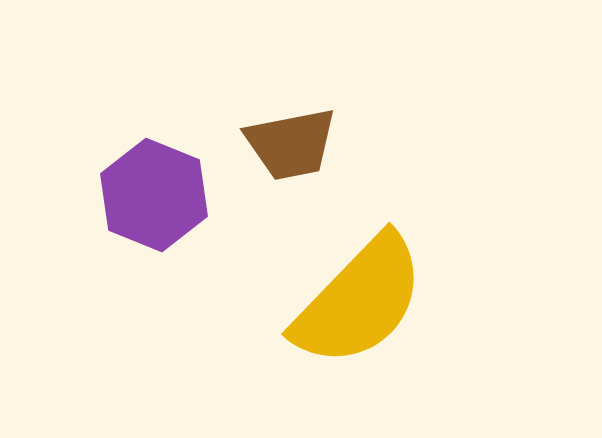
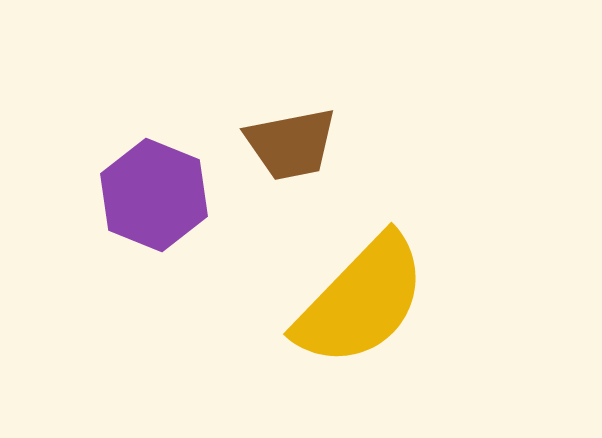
yellow semicircle: moved 2 px right
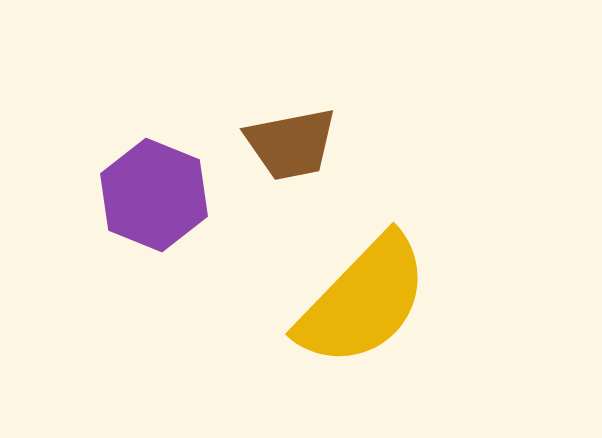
yellow semicircle: moved 2 px right
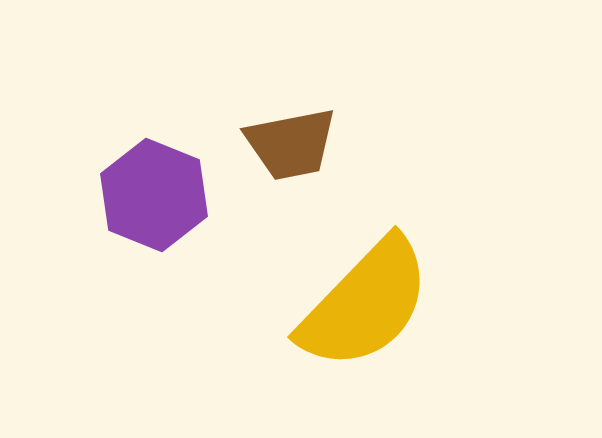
yellow semicircle: moved 2 px right, 3 px down
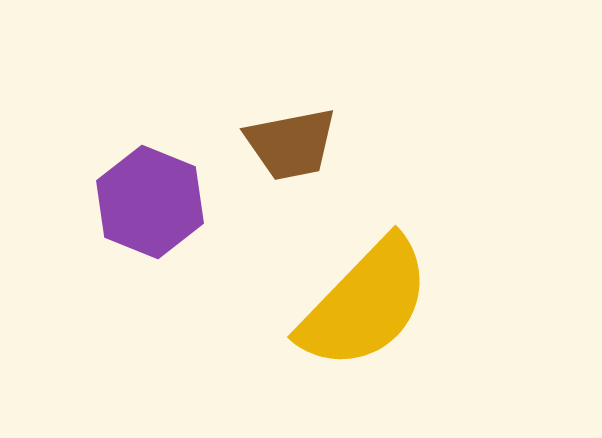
purple hexagon: moved 4 px left, 7 px down
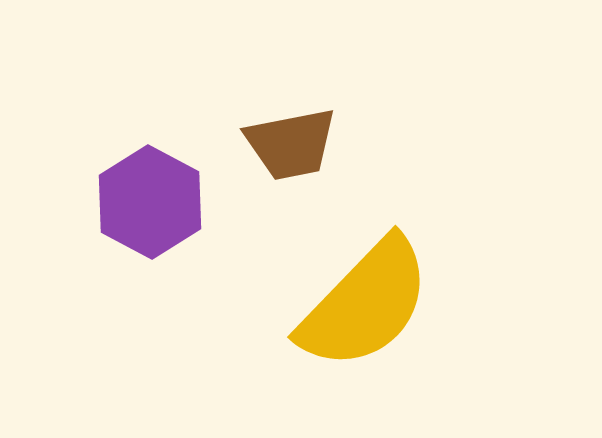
purple hexagon: rotated 6 degrees clockwise
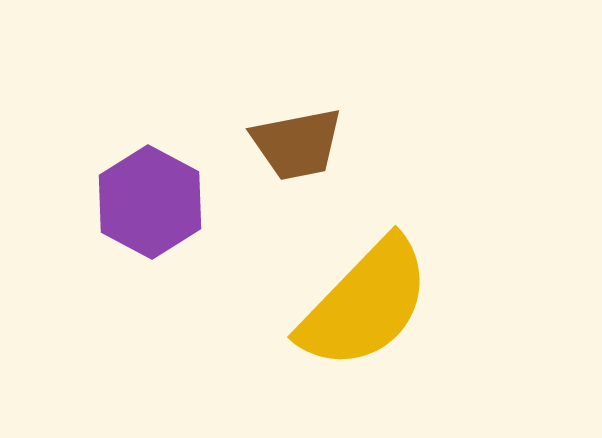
brown trapezoid: moved 6 px right
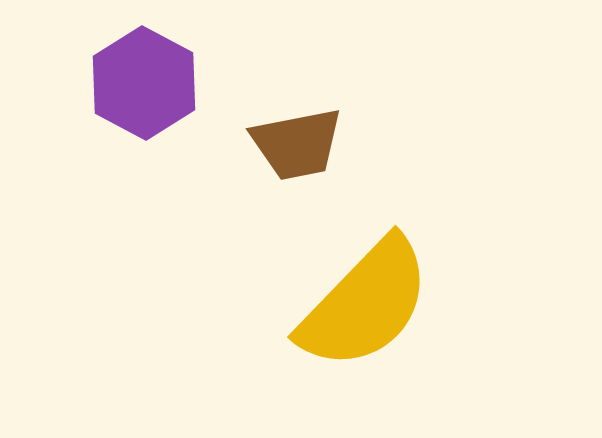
purple hexagon: moved 6 px left, 119 px up
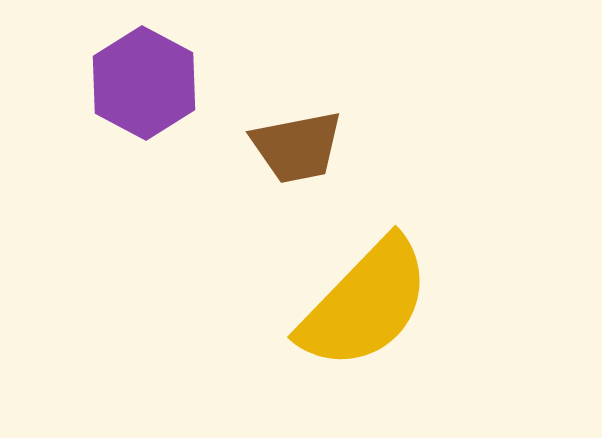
brown trapezoid: moved 3 px down
